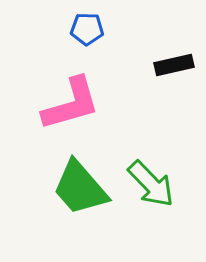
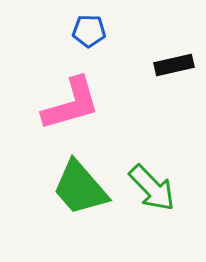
blue pentagon: moved 2 px right, 2 px down
green arrow: moved 1 px right, 4 px down
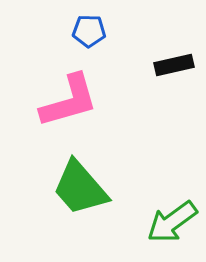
pink L-shape: moved 2 px left, 3 px up
green arrow: moved 20 px right, 34 px down; rotated 98 degrees clockwise
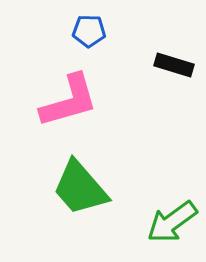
black rectangle: rotated 30 degrees clockwise
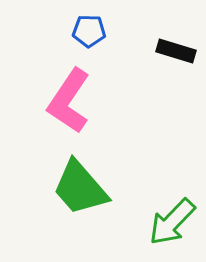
black rectangle: moved 2 px right, 14 px up
pink L-shape: rotated 140 degrees clockwise
green arrow: rotated 10 degrees counterclockwise
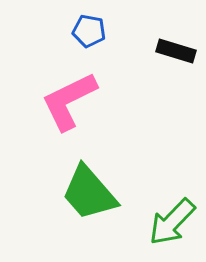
blue pentagon: rotated 8 degrees clockwise
pink L-shape: rotated 30 degrees clockwise
green trapezoid: moved 9 px right, 5 px down
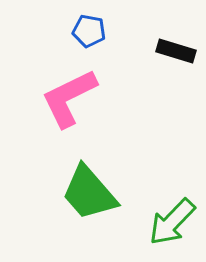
pink L-shape: moved 3 px up
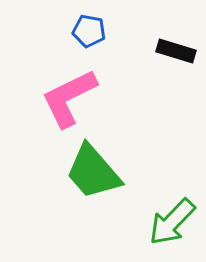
green trapezoid: moved 4 px right, 21 px up
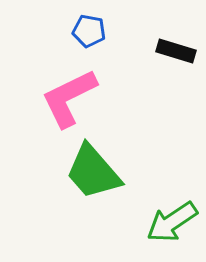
green arrow: rotated 12 degrees clockwise
